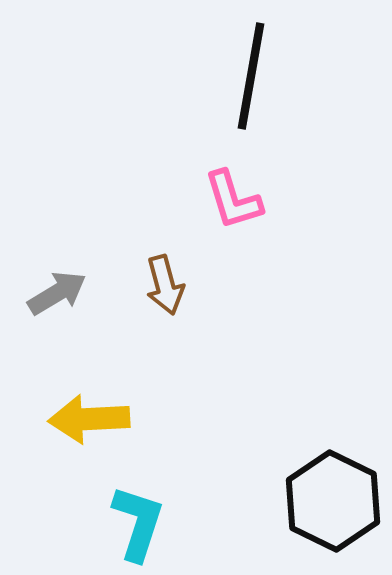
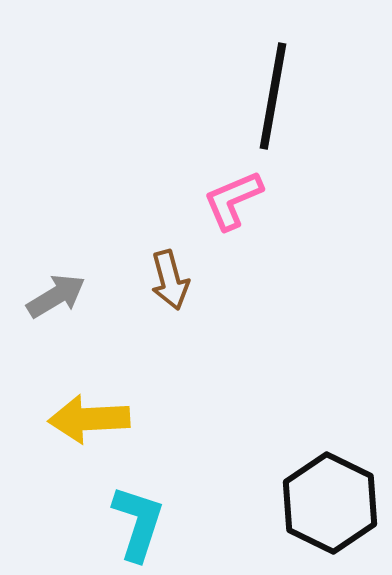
black line: moved 22 px right, 20 px down
pink L-shape: rotated 84 degrees clockwise
brown arrow: moved 5 px right, 5 px up
gray arrow: moved 1 px left, 3 px down
black hexagon: moved 3 px left, 2 px down
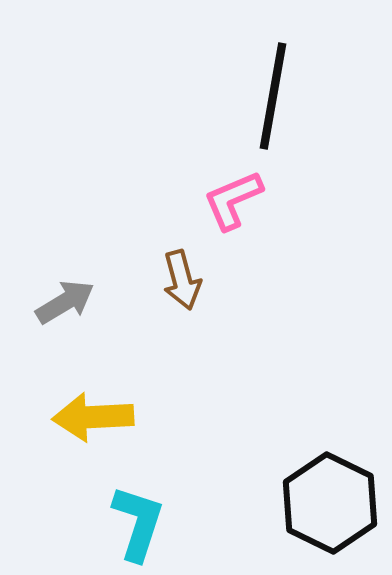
brown arrow: moved 12 px right
gray arrow: moved 9 px right, 6 px down
yellow arrow: moved 4 px right, 2 px up
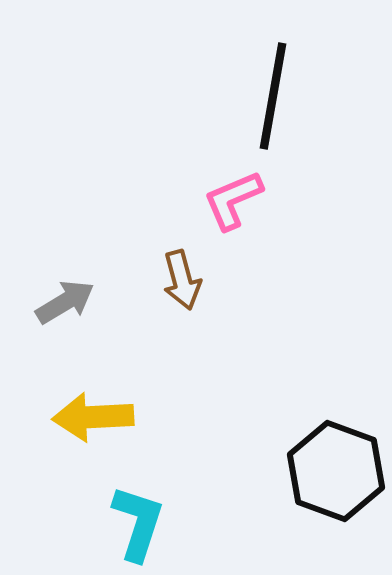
black hexagon: moved 6 px right, 32 px up; rotated 6 degrees counterclockwise
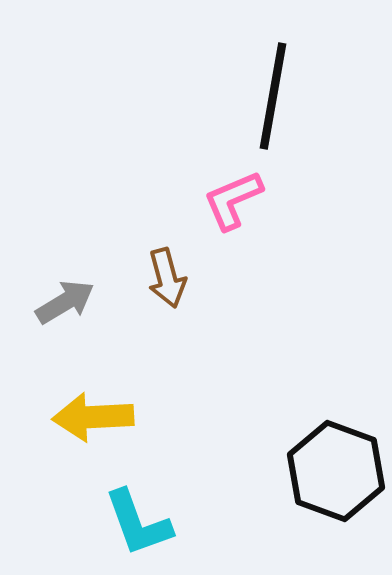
brown arrow: moved 15 px left, 2 px up
cyan L-shape: rotated 142 degrees clockwise
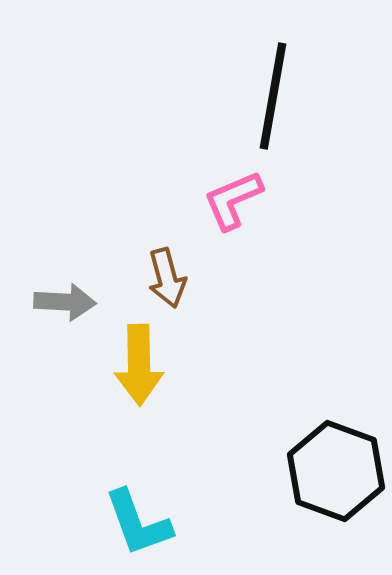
gray arrow: rotated 34 degrees clockwise
yellow arrow: moved 46 px right, 52 px up; rotated 88 degrees counterclockwise
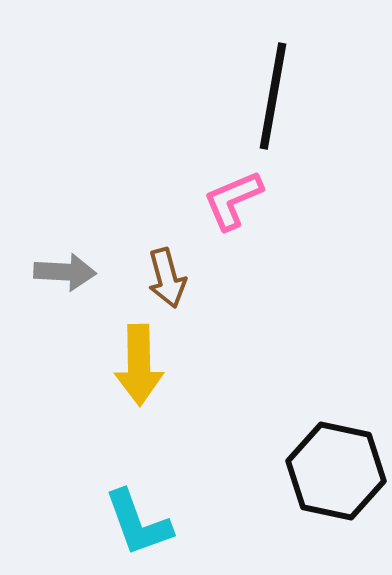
gray arrow: moved 30 px up
black hexagon: rotated 8 degrees counterclockwise
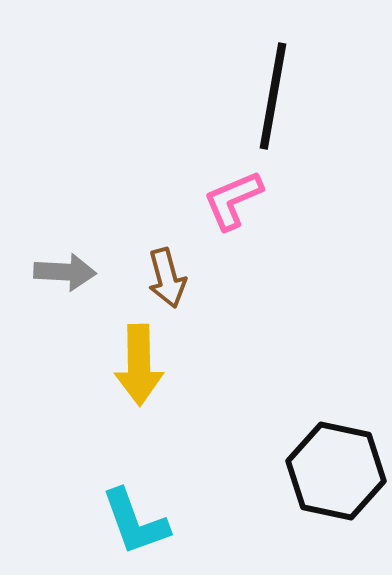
cyan L-shape: moved 3 px left, 1 px up
